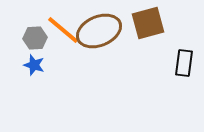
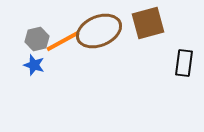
orange line: moved 11 px down; rotated 69 degrees counterclockwise
gray hexagon: moved 2 px right, 1 px down; rotated 10 degrees counterclockwise
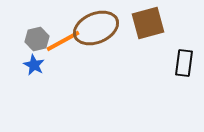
brown ellipse: moved 3 px left, 3 px up
blue star: rotated 10 degrees clockwise
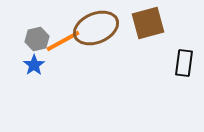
blue star: rotated 10 degrees clockwise
